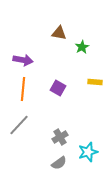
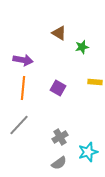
brown triangle: rotated 21 degrees clockwise
green star: rotated 16 degrees clockwise
orange line: moved 1 px up
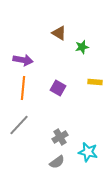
cyan star: rotated 30 degrees clockwise
gray semicircle: moved 2 px left, 1 px up
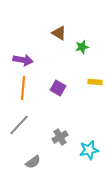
cyan star: moved 1 px right, 2 px up; rotated 24 degrees counterclockwise
gray semicircle: moved 24 px left
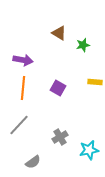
green star: moved 1 px right, 2 px up
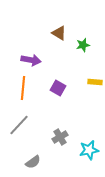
purple arrow: moved 8 px right
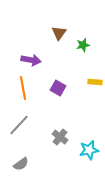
brown triangle: rotated 35 degrees clockwise
orange line: rotated 15 degrees counterclockwise
gray cross: rotated 21 degrees counterclockwise
gray semicircle: moved 12 px left, 2 px down
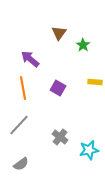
green star: rotated 24 degrees counterclockwise
purple arrow: moved 1 px left, 1 px up; rotated 150 degrees counterclockwise
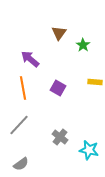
cyan star: rotated 24 degrees clockwise
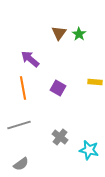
green star: moved 4 px left, 11 px up
gray line: rotated 30 degrees clockwise
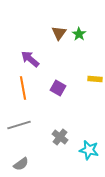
yellow rectangle: moved 3 px up
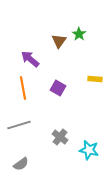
brown triangle: moved 8 px down
